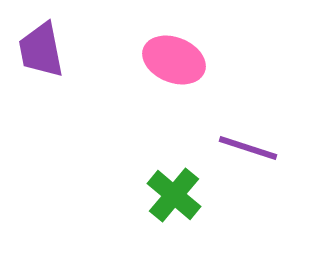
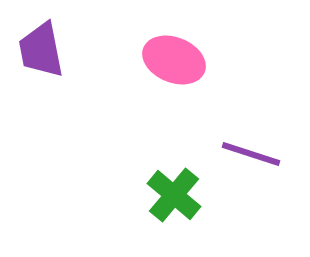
purple line: moved 3 px right, 6 px down
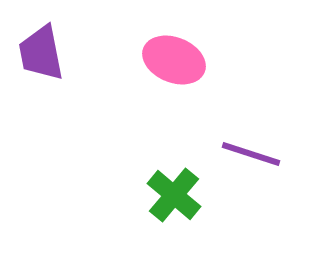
purple trapezoid: moved 3 px down
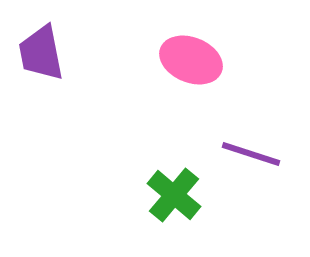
pink ellipse: moved 17 px right
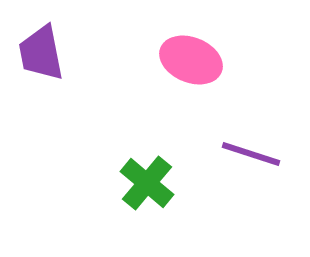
green cross: moved 27 px left, 12 px up
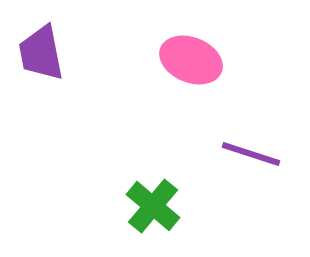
green cross: moved 6 px right, 23 px down
